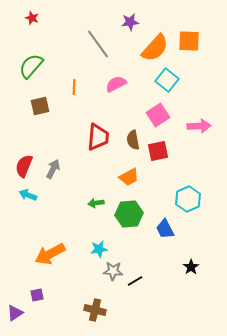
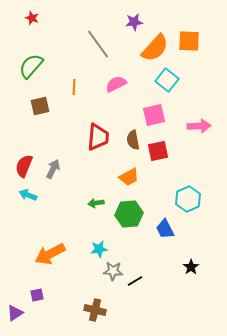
purple star: moved 4 px right
pink square: moved 4 px left; rotated 20 degrees clockwise
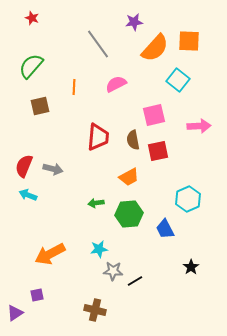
cyan square: moved 11 px right
gray arrow: rotated 78 degrees clockwise
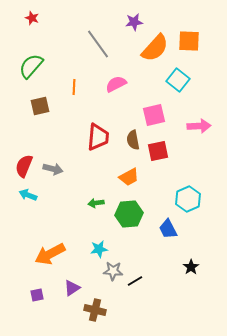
blue trapezoid: moved 3 px right
purple triangle: moved 57 px right, 25 px up
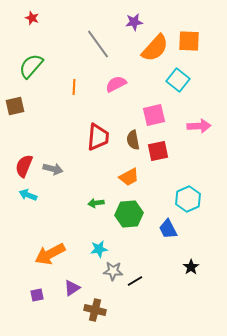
brown square: moved 25 px left
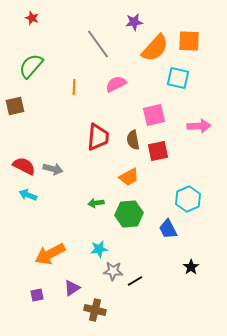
cyan square: moved 2 px up; rotated 25 degrees counterclockwise
red semicircle: rotated 95 degrees clockwise
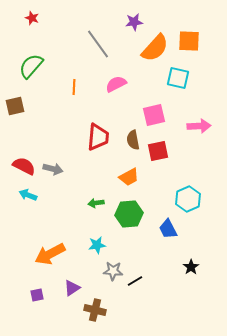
cyan star: moved 2 px left, 4 px up
